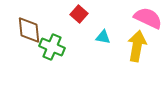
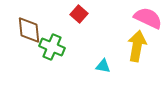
cyan triangle: moved 29 px down
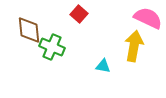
yellow arrow: moved 3 px left
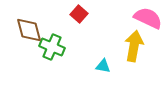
brown diamond: rotated 8 degrees counterclockwise
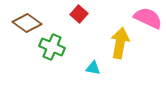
brown diamond: moved 2 px left, 7 px up; rotated 40 degrees counterclockwise
yellow arrow: moved 14 px left, 3 px up
cyan triangle: moved 10 px left, 2 px down
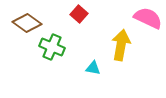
yellow arrow: moved 1 px right, 2 px down
